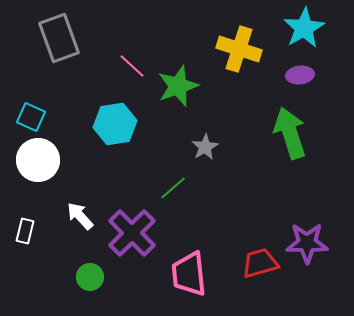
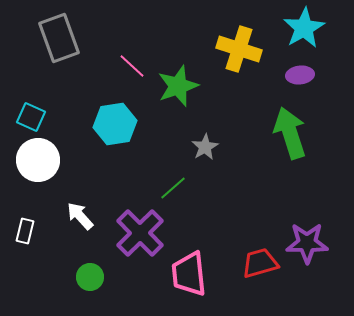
purple cross: moved 8 px right
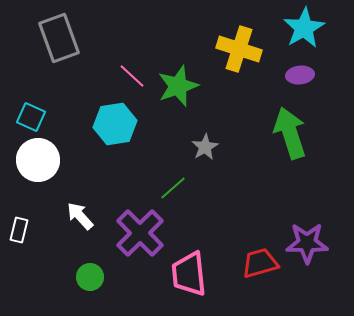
pink line: moved 10 px down
white rectangle: moved 6 px left, 1 px up
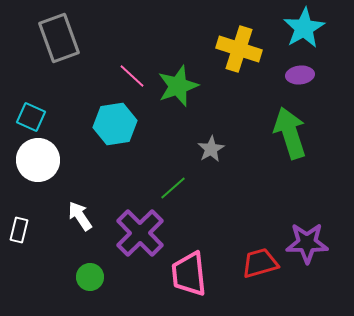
gray star: moved 6 px right, 2 px down
white arrow: rotated 8 degrees clockwise
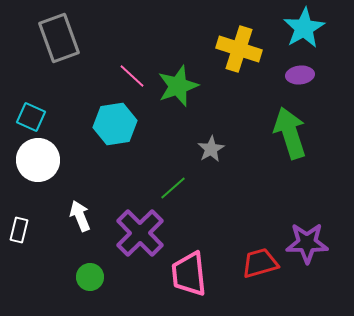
white arrow: rotated 12 degrees clockwise
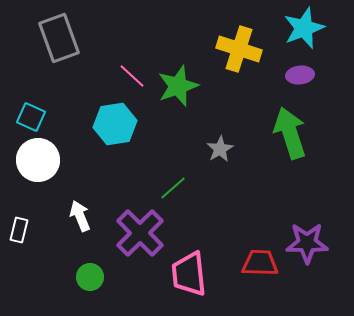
cyan star: rotated 9 degrees clockwise
gray star: moved 9 px right
red trapezoid: rotated 18 degrees clockwise
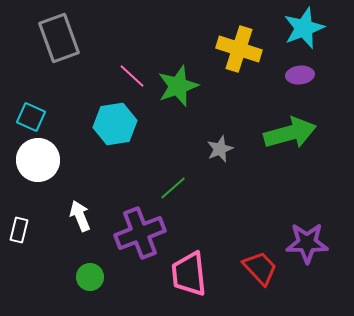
green arrow: rotated 93 degrees clockwise
gray star: rotated 8 degrees clockwise
purple cross: rotated 24 degrees clockwise
red trapezoid: moved 5 px down; rotated 45 degrees clockwise
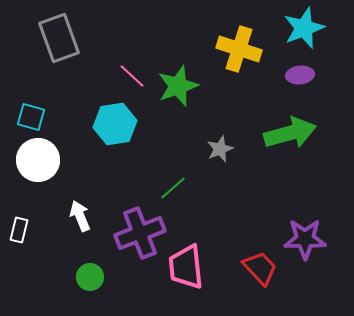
cyan square: rotated 8 degrees counterclockwise
purple star: moved 2 px left, 4 px up
pink trapezoid: moved 3 px left, 7 px up
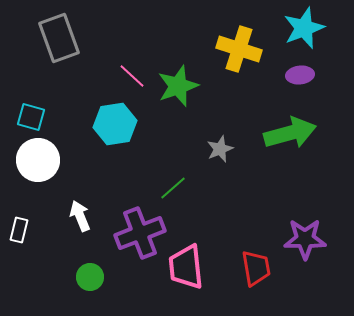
red trapezoid: moved 4 px left; rotated 33 degrees clockwise
